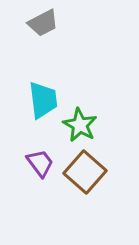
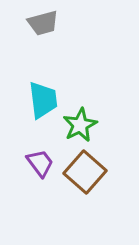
gray trapezoid: rotated 12 degrees clockwise
green star: rotated 16 degrees clockwise
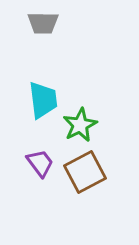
gray trapezoid: rotated 16 degrees clockwise
brown square: rotated 21 degrees clockwise
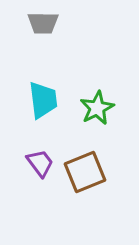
green star: moved 17 px right, 17 px up
brown square: rotated 6 degrees clockwise
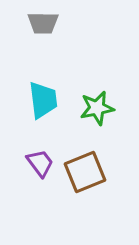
green star: rotated 16 degrees clockwise
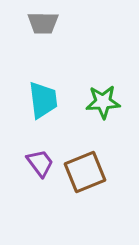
green star: moved 6 px right, 6 px up; rotated 8 degrees clockwise
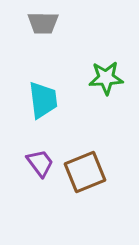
green star: moved 3 px right, 24 px up
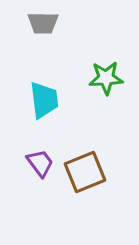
cyan trapezoid: moved 1 px right
